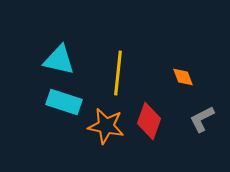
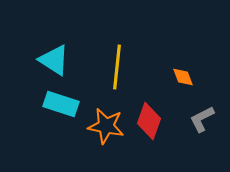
cyan triangle: moved 5 px left; rotated 20 degrees clockwise
yellow line: moved 1 px left, 6 px up
cyan rectangle: moved 3 px left, 2 px down
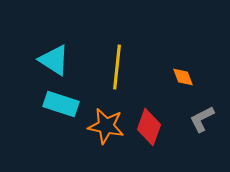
red diamond: moved 6 px down
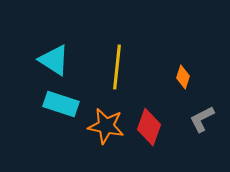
orange diamond: rotated 40 degrees clockwise
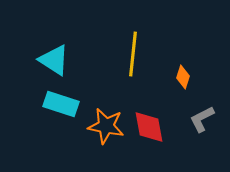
yellow line: moved 16 px right, 13 px up
red diamond: rotated 30 degrees counterclockwise
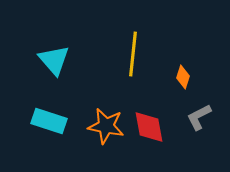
cyan triangle: rotated 16 degrees clockwise
cyan rectangle: moved 12 px left, 17 px down
gray L-shape: moved 3 px left, 2 px up
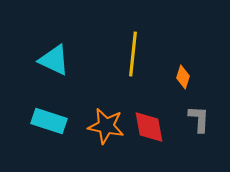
cyan triangle: rotated 24 degrees counterclockwise
gray L-shape: moved 2 px down; rotated 120 degrees clockwise
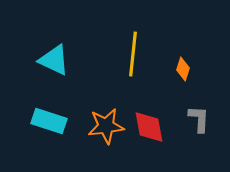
orange diamond: moved 8 px up
orange star: rotated 18 degrees counterclockwise
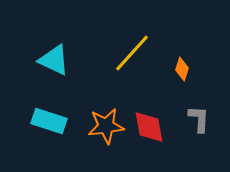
yellow line: moved 1 px left, 1 px up; rotated 36 degrees clockwise
orange diamond: moved 1 px left
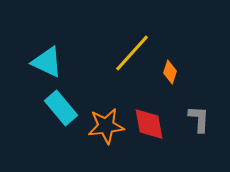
cyan triangle: moved 7 px left, 2 px down
orange diamond: moved 12 px left, 3 px down
cyan rectangle: moved 12 px right, 13 px up; rotated 32 degrees clockwise
red diamond: moved 3 px up
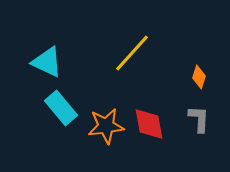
orange diamond: moved 29 px right, 5 px down
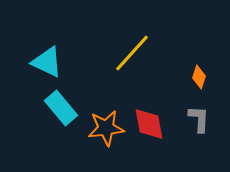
orange star: moved 2 px down
